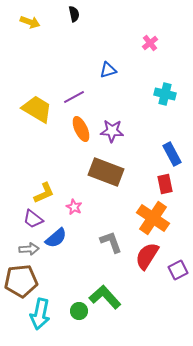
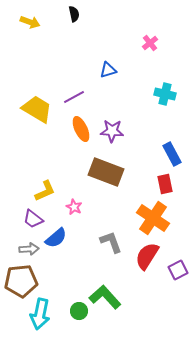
yellow L-shape: moved 1 px right, 2 px up
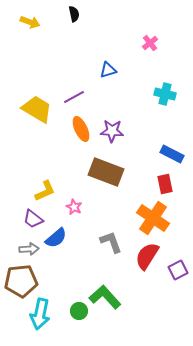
blue rectangle: rotated 35 degrees counterclockwise
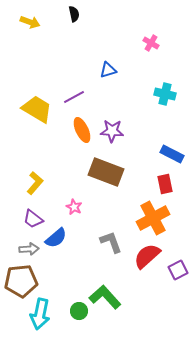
pink cross: moved 1 px right; rotated 21 degrees counterclockwise
orange ellipse: moved 1 px right, 1 px down
yellow L-shape: moved 10 px left, 8 px up; rotated 25 degrees counterclockwise
orange cross: rotated 28 degrees clockwise
red semicircle: rotated 16 degrees clockwise
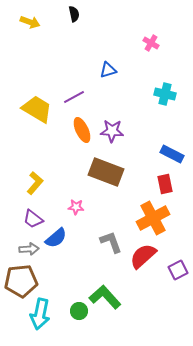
pink star: moved 2 px right; rotated 21 degrees counterclockwise
red semicircle: moved 4 px left
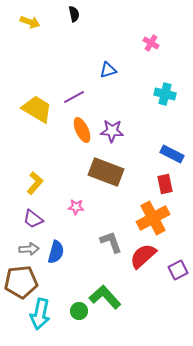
blue semicircle: moved 14 px down; rotated 35 degrees counterclockwise
brown pentagon: moved 1 px down
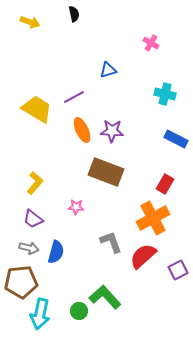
blue rectangle: moved 4 px right, 15 px up
red rectangle: rotated 42 degrees clockwise
gray arrow: moved 1 px up; rotated 18 degrees clockwise
